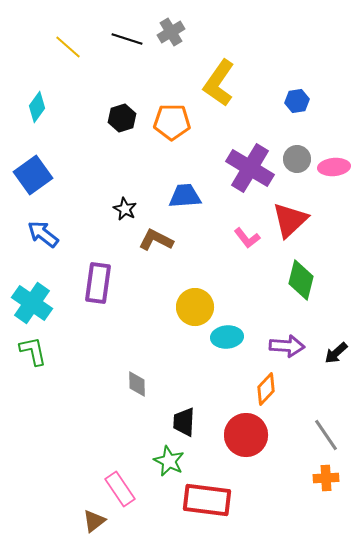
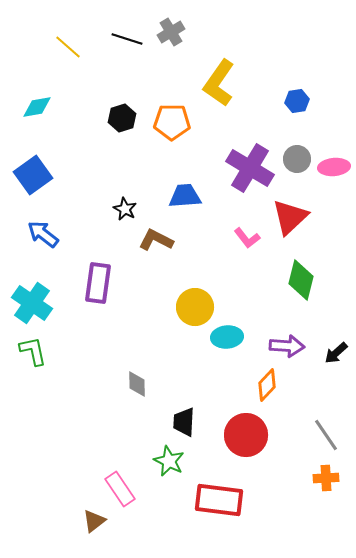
cyan diamond: rotated 44 degrees clockwise
red triangle: moved 3 px up
orange diamond: moved 1 px right, 4 px up
red rectangle: moved 12 px right
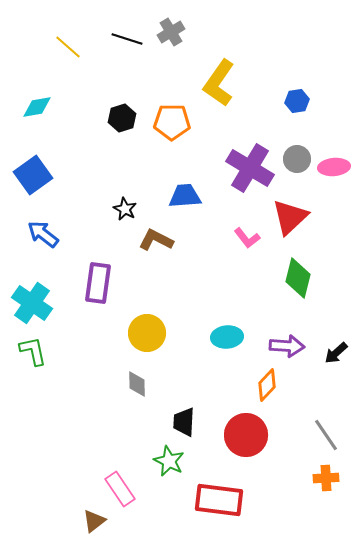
green diamond: moved 3 px left, 2 px up
yellow circle: moved 48 px left, 26 px down
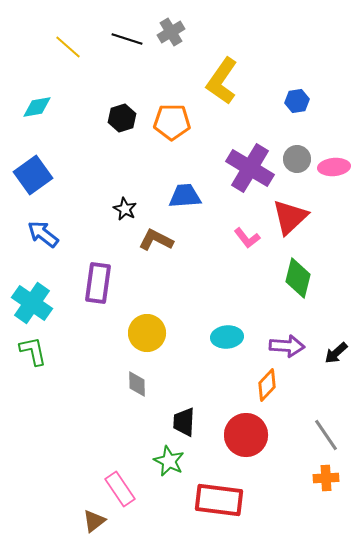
yellow L-shape: moved 3 px right, 2 px up
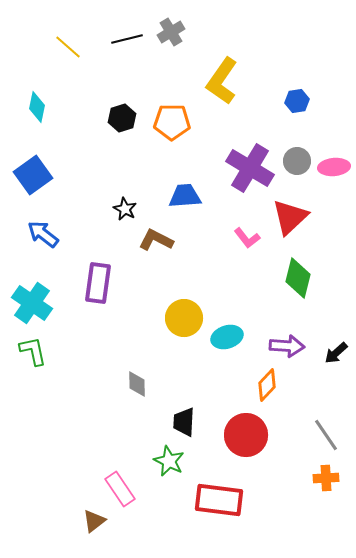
black line: rotated 32 degrees counterclockwise
cyan diamond: rotated 68 degrees counterclockwise
gray circle: moved 2 px down
yellow circle: moved 37 px right, 15 px up
cyan ellipse: rotated 12 degrees counterclockwise
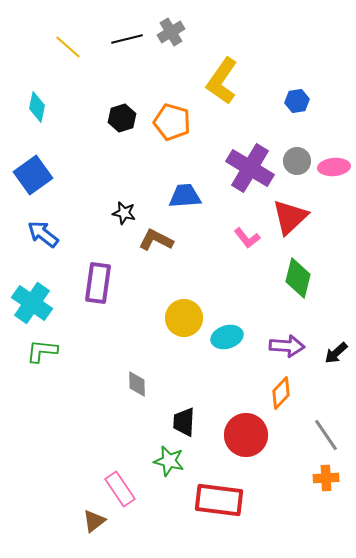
orange pentagon: rotated 15 degrees clockwise
black star: moved 1 px left, 4 px down; rotated 15 degrees counterclockwise
green L-shape: moved 9 px right; rotated 72 degrees counterclockwise
orange diamond: moved 14 px right, 8 px down
green star: rotated 12 degrees counterclockwise
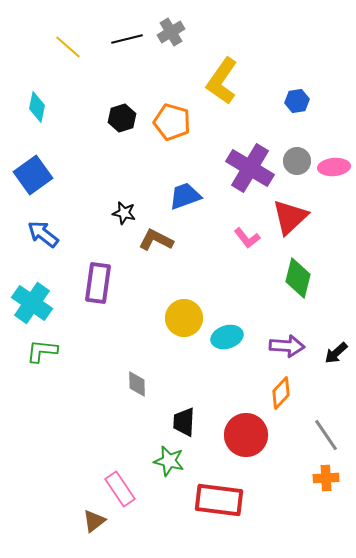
blue trapezoid: rotated 16 degrees counterclockwise
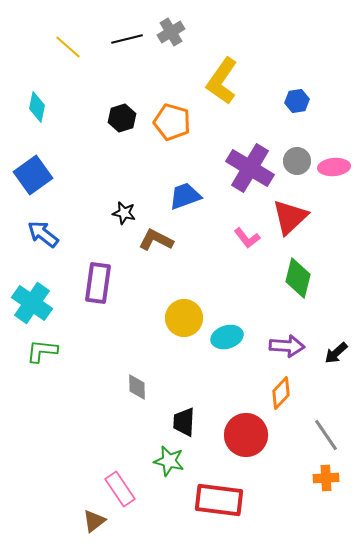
gray diamond: moved 3 px down
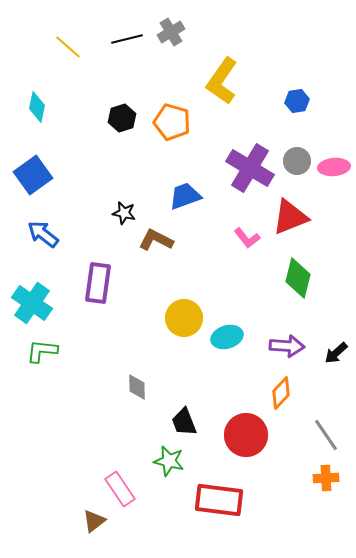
red triangle: rotated 21 degrees clockwise
black trapezoid: rotated 24 degrees counterclockwise
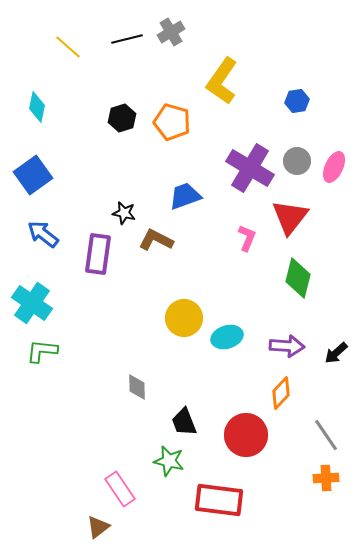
pink ellipse: rotated 60 degrees counterclockwise
red triangle: rotated 30 degrees counterclockwise
pink L-shape: rotated 120 degrees counterclockwise
purple rectangle: moved 29 px up
brown triangle: moved 4 px right, 6 px down
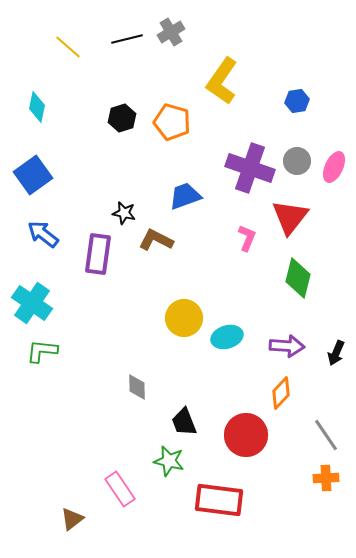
purple cross: rotated 12 degrees counterclockwise
black arrow: rotated 25 degrees counterclockwise
brown triangle: moved 26 px left, 8 px up
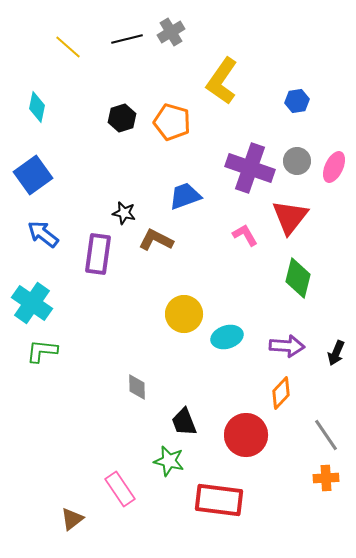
pink L-shape: moved 2 px left, 3 px up; rotated 52 degrees counterclockwise
yellow circle: moved 4 px up
